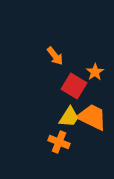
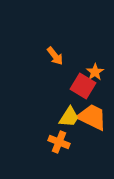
red square: moved 9 px right
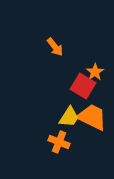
orange arrow: moved 9 px up
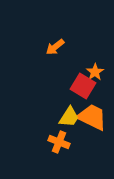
orange arrow: rotated 90 degrees clockwise
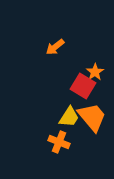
orange trapezoid: rotated 24 degrees clockwise
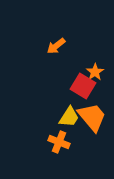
orange arrow: moved 1 px right, 1 px up
